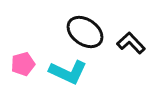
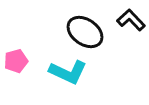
black L-shape: moved 23 px up
pink pentagon: moved 7 px left, 3 px up
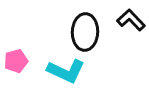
black ellipse: rotated 57 degrees clockwise
cyan L-shape: moved 2 px left, 1 px up
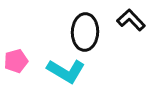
cyan L-shape: rotated 6 degrees clockwise
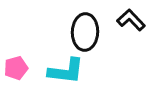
pink pentagon: moved 7 px down
cyan L-shape: rotated 24 degrees counterclockwise
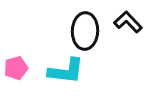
black L-shape: moved 3 px left, 2 px down
black ellipse: moved 1 px up
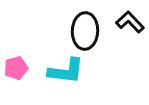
black L-shape: moved 2 px right
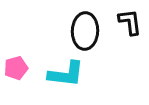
black L-shape: rotated 36 degrees clockwise
cyan L-shape: moved 3 px down
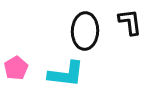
pink pentagon: rotated 15 degrees counterclockwise
